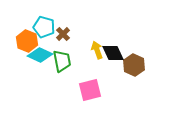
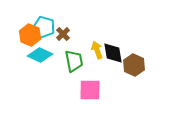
orange hexagon: moved 3 px right, 6 px up
black diamond: rotated 15 degrees clockwise
green trapezoid: moved 12 px right
pink square: rotated 15 degrees clockwise
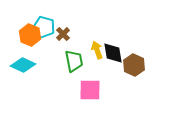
cyan diamond: moved 17 px left, 10 px down
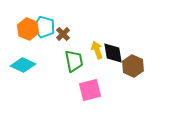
orange hexagon: moved 2 px left, 6 px up
brown hexagon: moved 1 px left, 1 px down
pink square: rotated 15 degrees counterclockwise
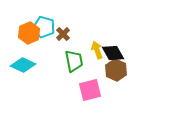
orange hexagon: moved 1 px right, 4 px down; rotated 15 degrees clockwise
black diamond: rotated 20 degrees counterclockwise
brown hexagon: moved 17 px left, 4 px down
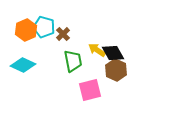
orange hexagon: moved 3 px left, 3 px up
yellow arrow: rotated 36 degrees counterclockwise
green trapezoid: moved 1 px left
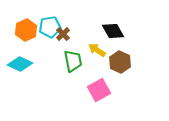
cyan pentagon: moved 6 px right; rotated 25 degrees counterclockwise
black diamond: moved 22 px up
cyan diamond: moved 3 px left, 1 px up
brown hexagon: moved 4 px right, 8 px up
pink square: moved 9 px right; rotated 15 degrees counterclockwise
